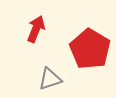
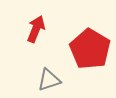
gray triangle: moved 1 px left, 1 px down
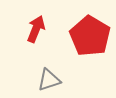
red pentagon: moved 13 px up
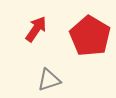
red arrow: rotated 12 degrees clockwise
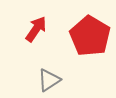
gray triangle: rotated 15 degrees counterclockwise
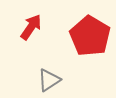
red arrow: moved 5 px left, 2 px up
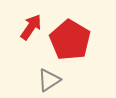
red pentagon: moved 20 px left, 4 px down
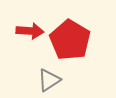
red arrow: moved 1 px left, 4 px down; rotated 60 degrees clockwise
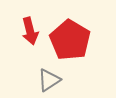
red arrow: rotated 72 degrees clockwise
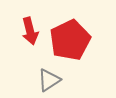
red pentagon: rotated 15 degrees clockwise
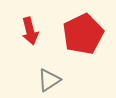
red pentagon: moved 13 px right, 6 px up
